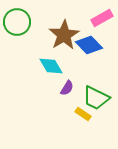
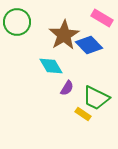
pink rectangle: rotated 60 degrees clockwise
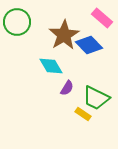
pink rectangle: rotated 10 degrees clockwise
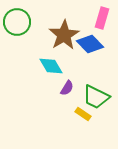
pink rectangle: rotated 65 degrees clockwise
blue diamond: moved 1 px right, 1 px up
green trapezoid: moved 1 px up
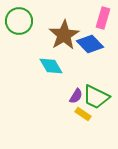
pink rectangle: moved 1 px right
green circle: moved 2 px right, 1 px up
purple semicircle: moved 9 px right, 8 px down
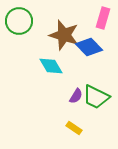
brown star: rotated 24 degrees counterclockwise
blue diamond: moved 1 px left, 3 px down
yellow rectangle: moved 9 px left, 14 px down
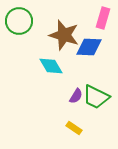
blue diamond: rotated 44 degrees counterclockwise
